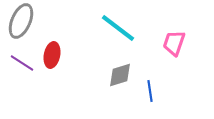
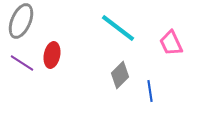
pink trapezoid: moved 3 px left; rotated 44 degrees counterclockwise
gray diamond: rotated 28 degrees counterclockwise
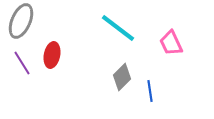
purple line: rotated 25 degrees clockwise
gray diamond: moved 2 px right, 2 px down
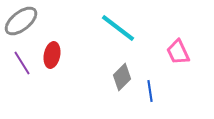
gray ellipse: rotated 28 degrees clockwise
pink trapezoid: moved 7 px right, 9 px down
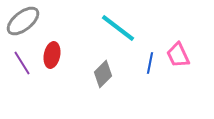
gray ellipse: moved 2 px right
pink trapezoid: moved 3 px down
gray diamond: moved 19 px left, 3 px up
blue line: moved 28 px up; rotated 20 degrees clockwise
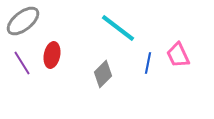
blue line: moved 2 px left
